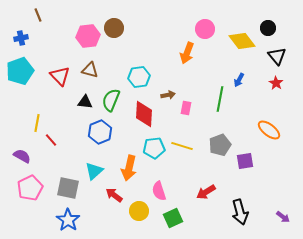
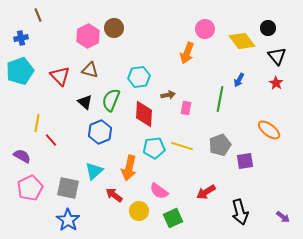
pink hexagon at (88, 36): rotated 20 degrees counterclockwise
black triangle at (85, 102): rotated 35 degrees clockwise
pink semicircle at (159, 191): rotated 36 degrees counterclockwise
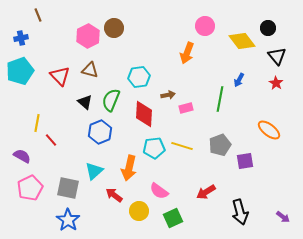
pink circle at (205, 29): moved 3 px up
pink rectangle at (186, 108): rotated 64 degrees clockwise
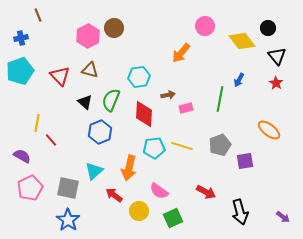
orange arrow at (187, 53): moved 6 px left; rotated 20 degrees clockwise
red arrow at (206, 192): rotated 120 degrees counterclockwise
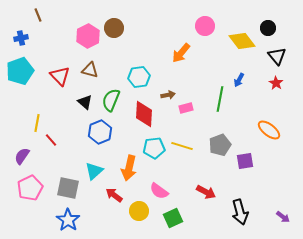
purple semicircle at (22, 156): rotated 84 degrees counterclockwise
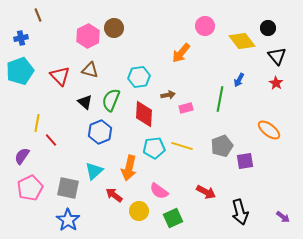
gray pentagon at (220, 145): moved 2 px right, 1 px down
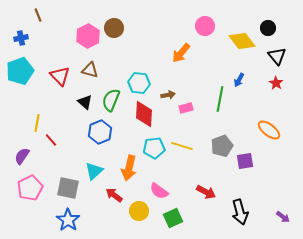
cyan hexagon at (139, 77): moved 6 px down; rotated 15 degrees clockwise
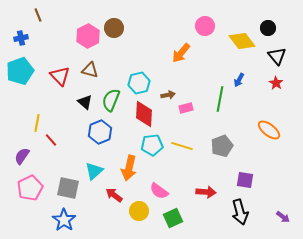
cyan hexagon at (139, 83): rotated 20 degrees counterclockwise
cyan pentagon at (154, 148): moved 2 px left, 3 px up
purple square at (245, 161): moved 19 px down; rotated 18 degrees clockwise
red arrow at (206, 192): rotated 24 degrees counterclockwise
blue star at (68, 220): moved 4 px left
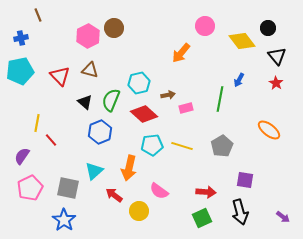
cyan pentagon at (20, 71): rotated 8 degrees clockwise
red diamond at (144, 114): rotated 52 degrees counterclockwise
gray pentagon at (222, 146): rotated 10 degrees counterclockwise
green square at (173, 218): moved 29 px right
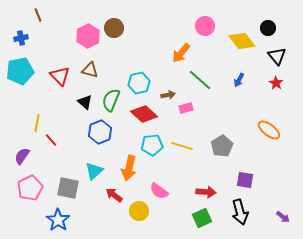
green line at (220, 99): moved 20 px left, 19 px up; rotated 60 degrees counterclockwise
blue star at (64, 220): moved 6 px left
